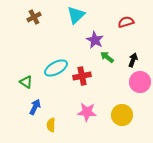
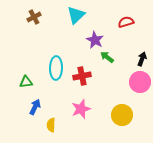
black arrow: moved 9 px right, 1 px up
cyan ellipse: rotated 60 degrees counterclockwise
green triangle: rotated 40 degrees counterclockwise
pink star: moved 6 px left, 3 px up; rotated 24 degrees counterclockwise
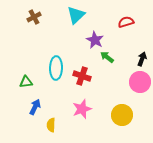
red cross: rotated 30 degrees clockwise
pink star: moved 1 px right
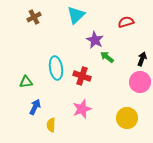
cyan ellipse: rotated 10 degrees counterclockwise
yellow circle: moved 5 px right, 3 px down
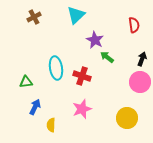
red semicircle: moved 8 px right, 3 px down; rotated 98 degrees clockwise
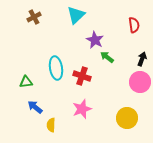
blue arrow: rotated 77 degrees counterclockwise
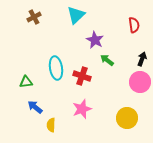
green arrow: moved 3 px down
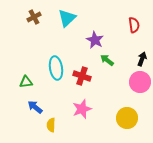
cyan triangle: moved 9 px left, 3 px down
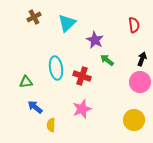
cyan triangle: moved 5 px down
yellow circle: moved 7 px right, 2 px down
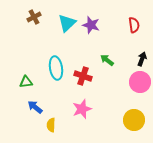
purple star: moved 4 px left, 15 px up; rotated 12 degrees counterclockwise
red cross: moved 1 px right
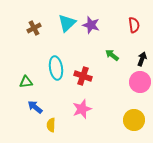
brown cross: moved 11 px down
green arrow: moved 5 px right, 5 px up
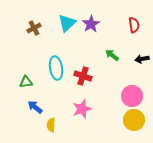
purple star: moved 1 px up; rotated 24 degrees clockwise
black arrow: rotated 120 degrees counterclockwise
pink circle: moved 8 px left, 14 px down
